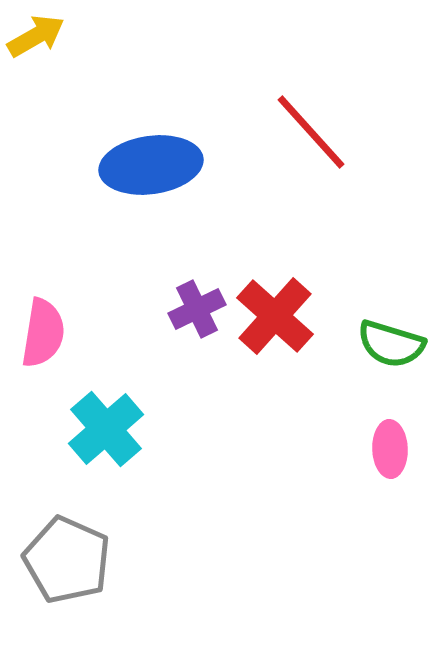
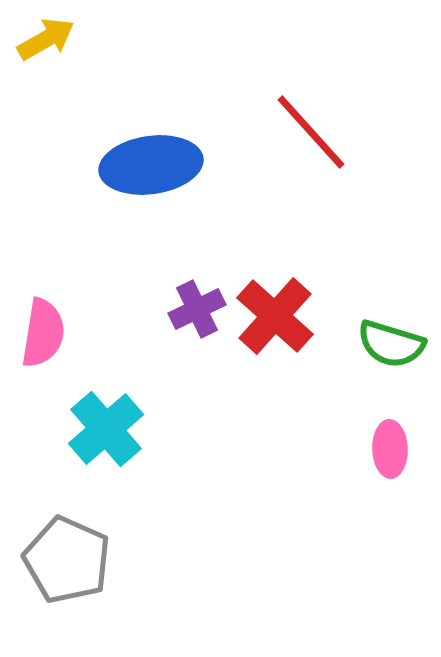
yellow arrow: moved 10 px right, 3 px down
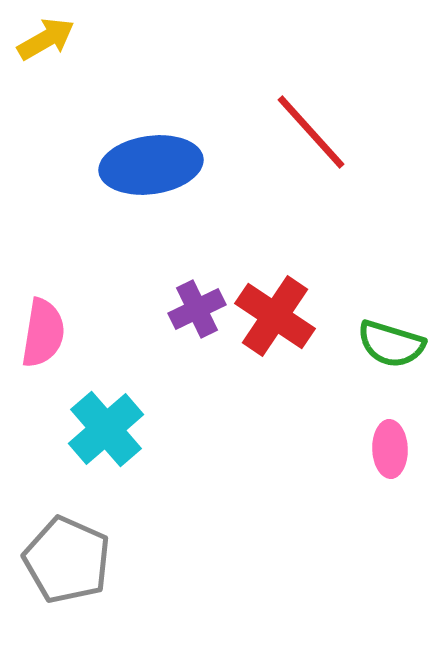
red cross: rotated 8 degrees counterclockwise
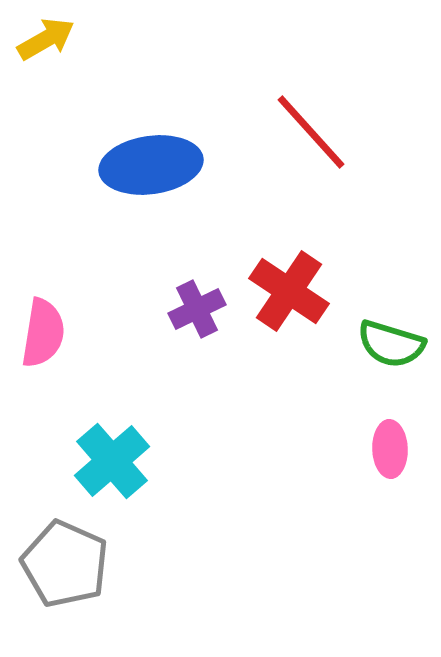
red cross: moved 14 px right, 25 px up
cyan cross: moved 6 px right, 32 px down
gray pentagon: moved 2 px left, 4 px down
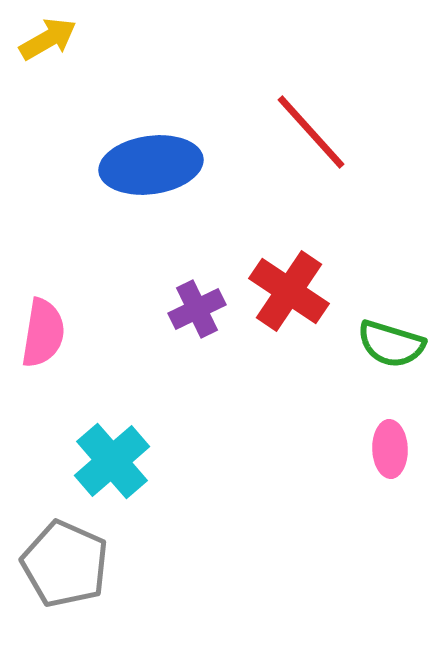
yellow arrow: moved 2 px right
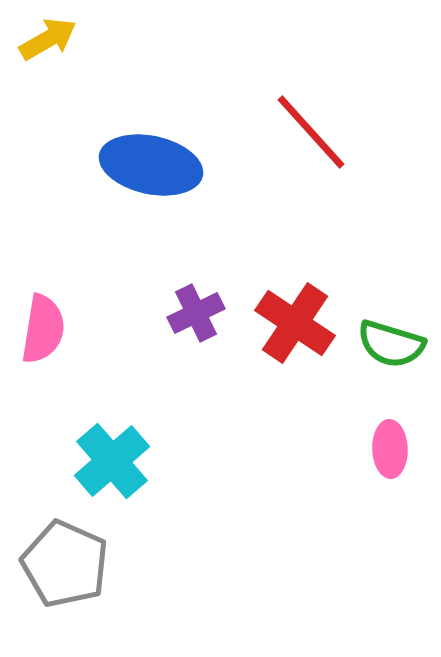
blue ellipse: rotated 20 degrees clockwise
red cross: moved 6 px right, 32 px down
purple cross: moved 1 px left, 4 px down
pink semicircle: moved 4 px up
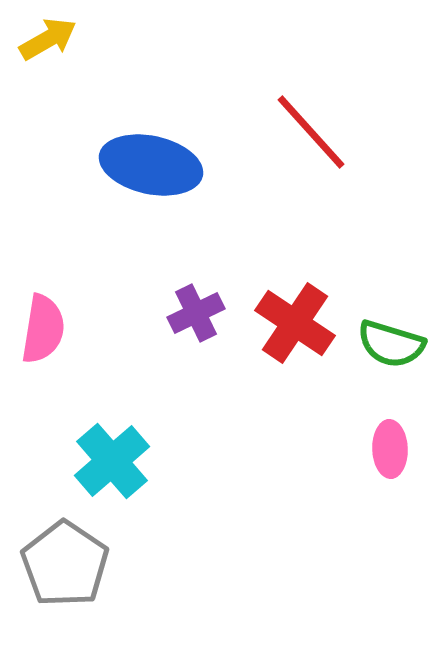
gray pentagon: rotated 10 degrees clockwise
